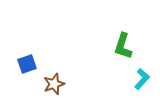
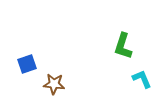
cyan L-shape: rotated 65 degrees counterclockwise
brown star: rotated 25 degrees clockwise
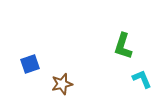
blue square: moved 3 px right
brown star: moved 8 px right; rotated 20 degrees counterclockwise
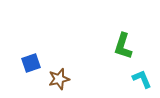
blue square: moved 1 px right, 1 px up
brown star: moved 3 px left, 5 px up
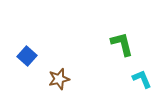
green L-shape: moved 1 px left, 2 px up; rotated 148 degrees clockwise
blue square: moved 4 px left, 7 px up; rotated 30 degrees counterclockwise
